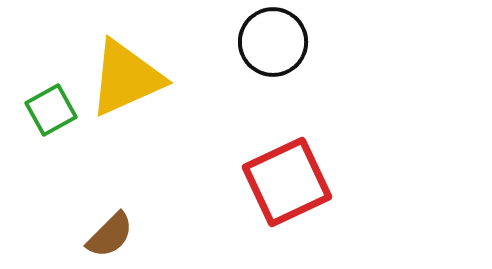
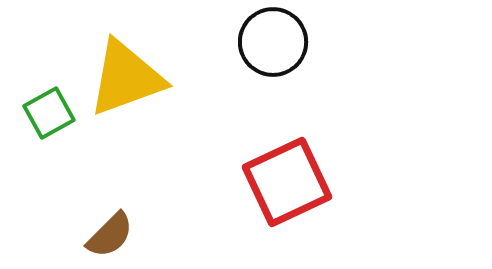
yellow triangle: rotated 4 degrees clockwise
green square: moved 2 px left, 3 px down
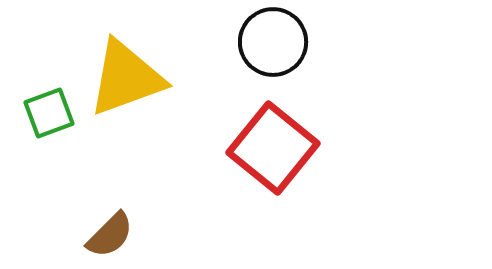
green square: rotated 9 degrees clockwise
red square: moved 14 px left, 34 px up; rotated 26 degrees counterclockwise
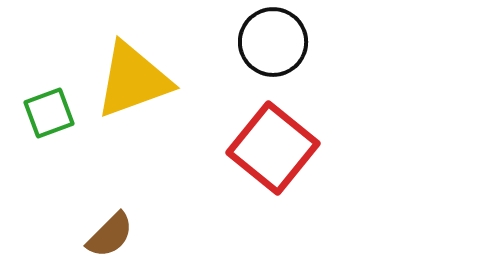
yellow triangle: moved 7 px right, 2 px down
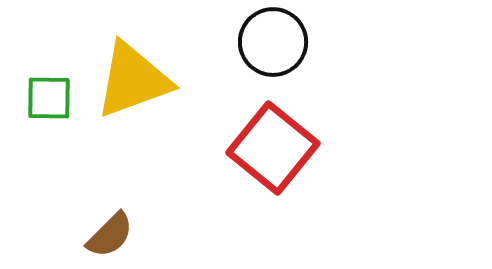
green square: moved 15 px up; rotated 21 degrees clockwise
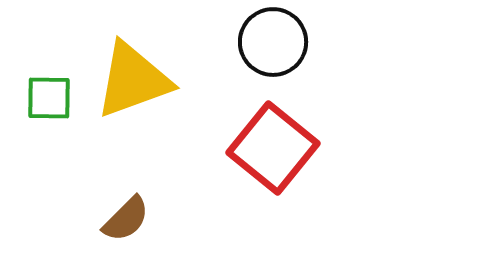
brown semicircle: moved 16 px right, 16 px up
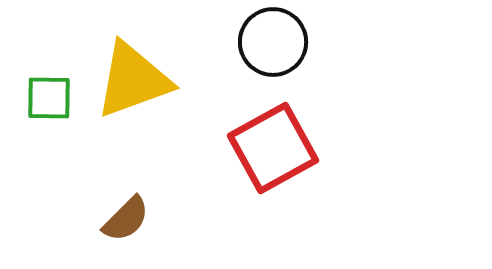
red square: rotated 22 degrees clockwise
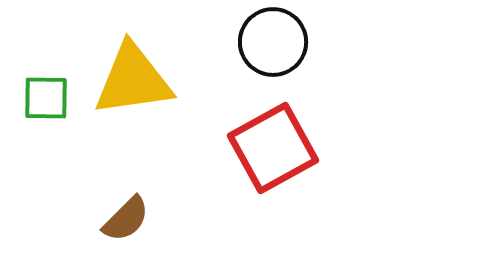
yellow triangle: rotated 12 degrees clockwise
green square: moved 3 px left
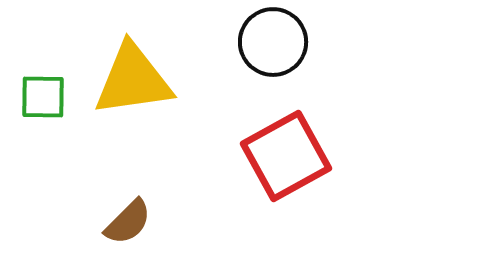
green square: moved 3 px left, 1 px up
red square: moved 13 px right, 8 px down
brown semicircle: moved 2 px right, 3 px down
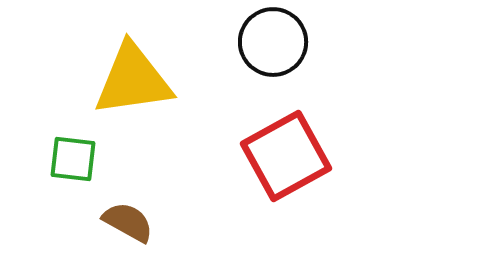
green square: moved 30 px right, 62 px down; rotated 6 degrees clockwise
brown semicircle: rotated 106 degrees counterclockwise
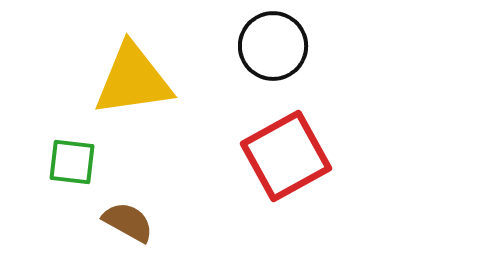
black circle: moved 4 px down
green square: moved 1 px left, 3 px down
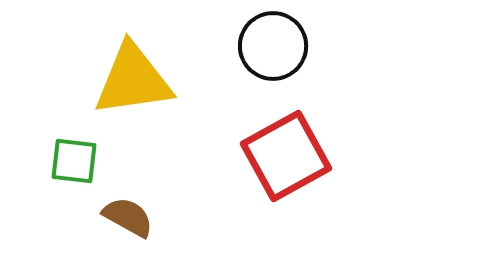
green square: moved 2 px right, 1 px up
brown semicircle: moved 5 px up
